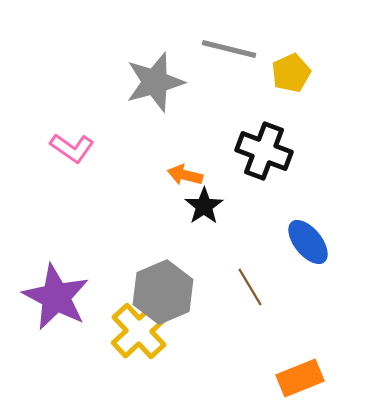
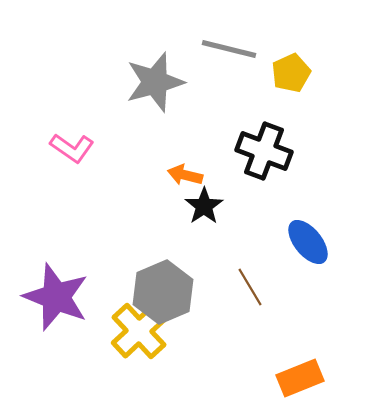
purple star: rotated 6 degrees counterclockwise
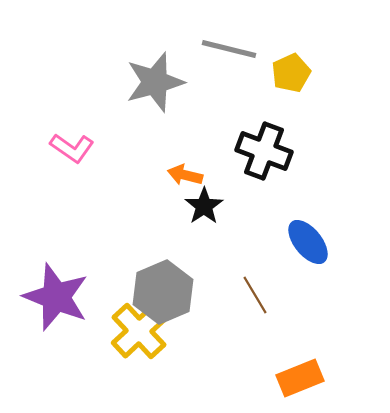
brown line: moved 5 px right, 8 px down
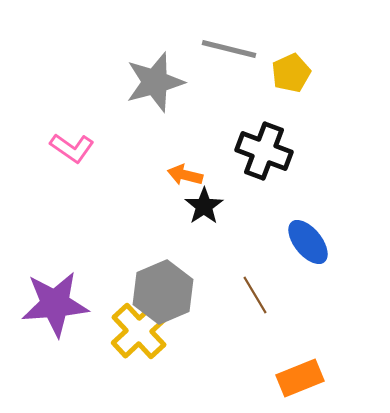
purple star: moved 1 px left, 7 px down; rotated 26 degrees counterclockwise
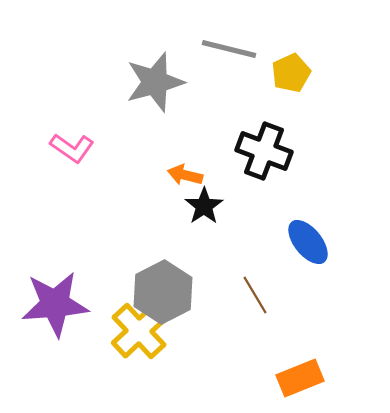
gray hexagon: rotated 4 degrees counterclockwise
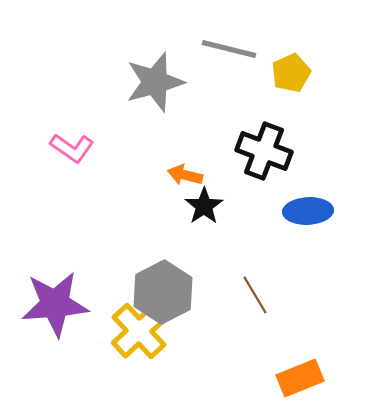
blue ellipse: moved 31 px up; rotated 54 degrees counterclockwise
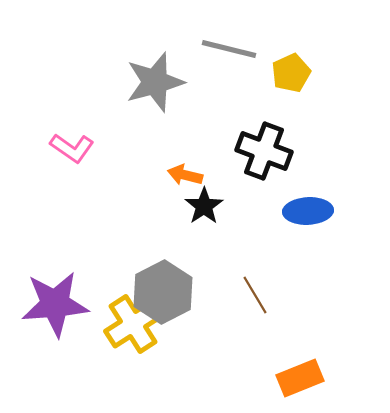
yellow cross: moved 6 px left, 7 px up; rotated 10 degrees clockwise
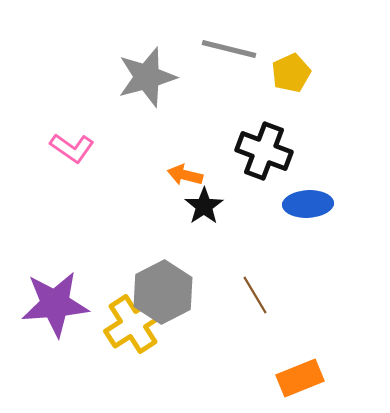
gray star: moved 8 px left, 5 px up
blue ellipse: moved 7 px up
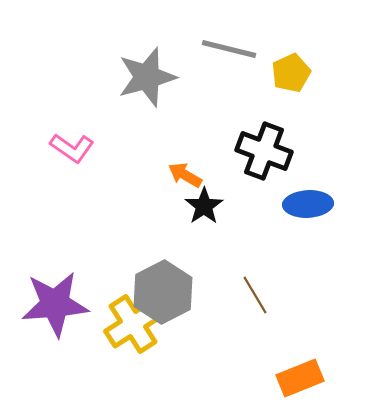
orange arrow: rotated 16 degrees clockwise
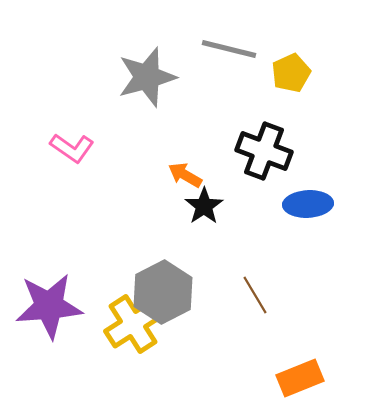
purple star: moved 6 px left, 2 px down
